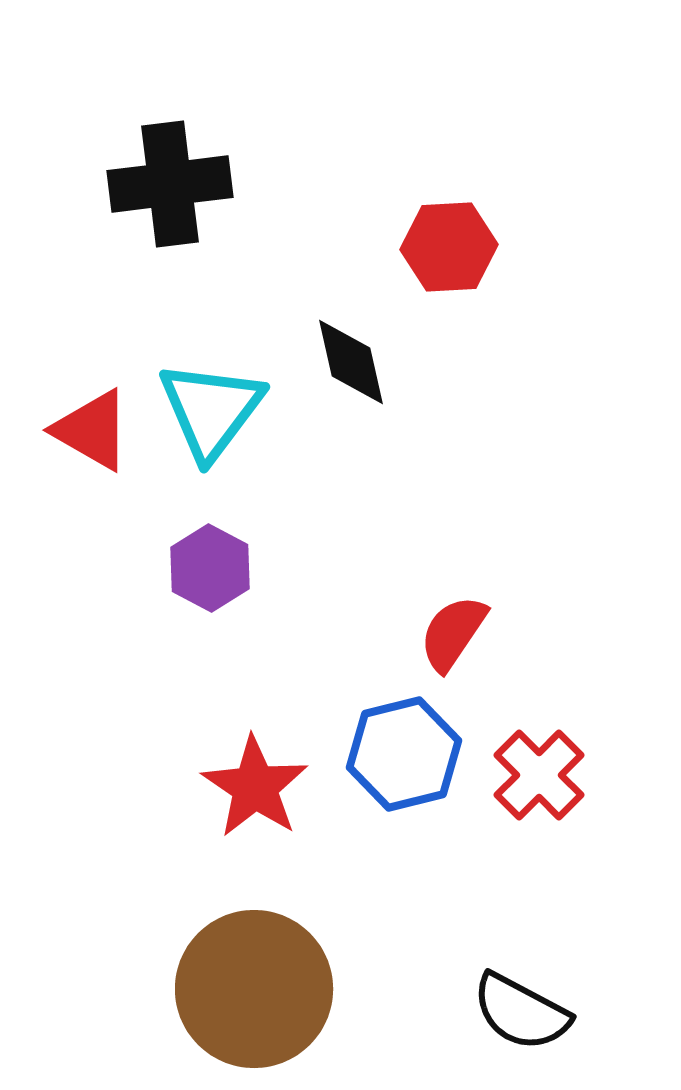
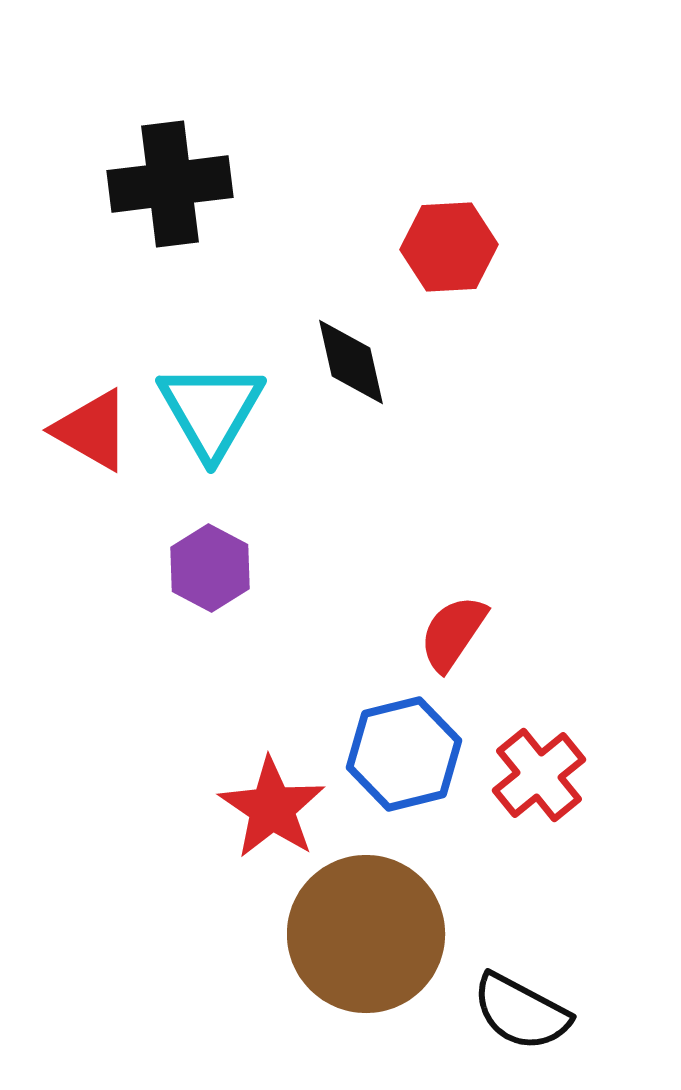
cyan triangle: rotated 7 degrees counterclockwise
red cross: rotated 6 degrees clockwise
red star: moved 17 px right, 21 px down
brown circle: moved 112 px right, 55 px up
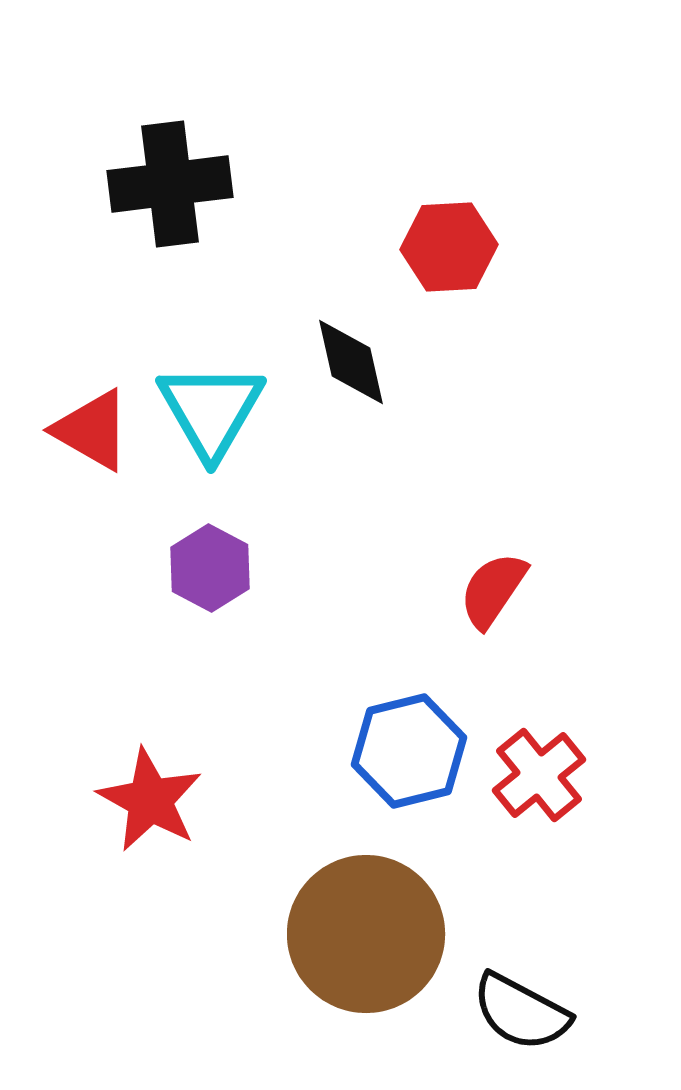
red semicircle: moved 40 px right, 43 px up
blue hexagon: moved 5 px right, 3 px up
red star: moved 122 px left, 8 px up; rotated 5 degrees counterclockwise
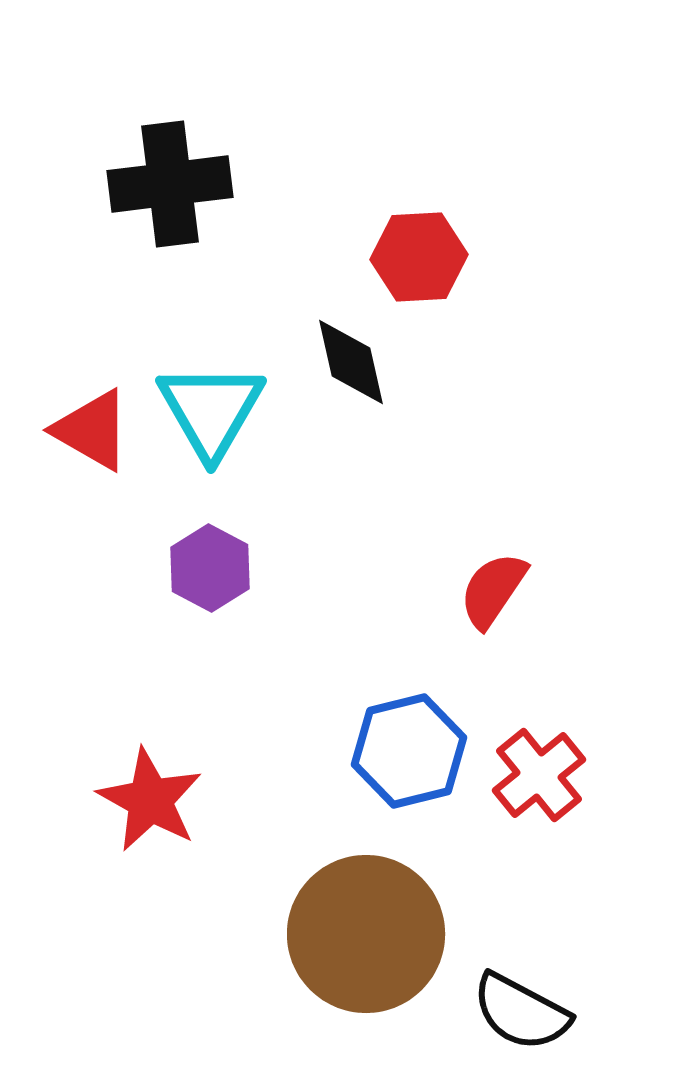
red hexagon: moved 30 px left, 10 px down
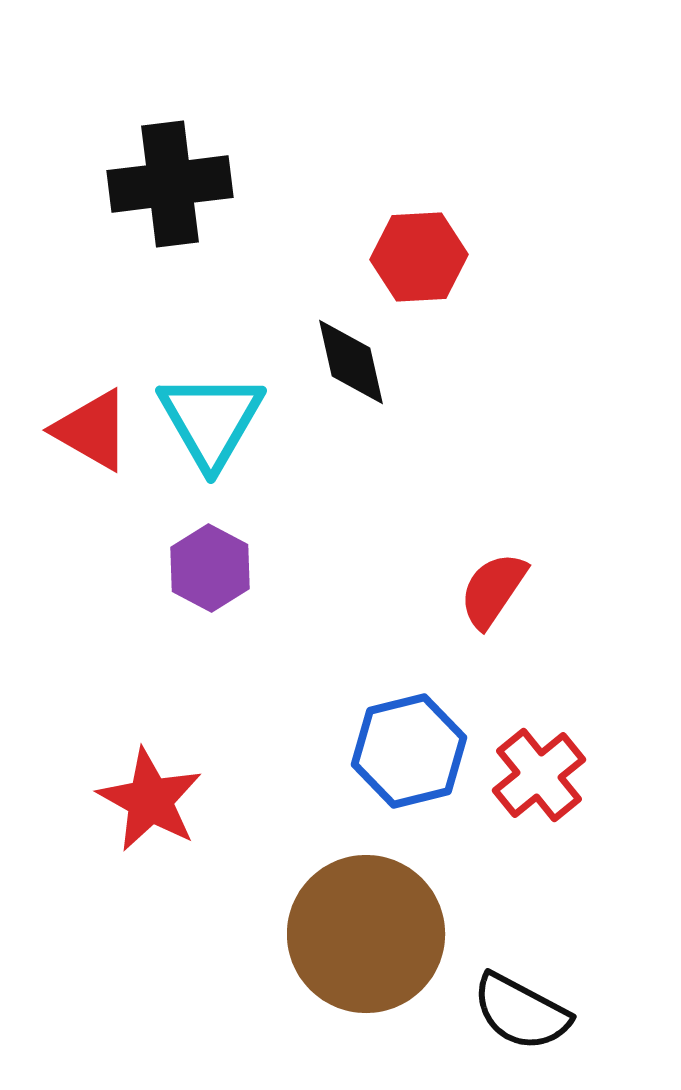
cyan triangle: moved 10 px down
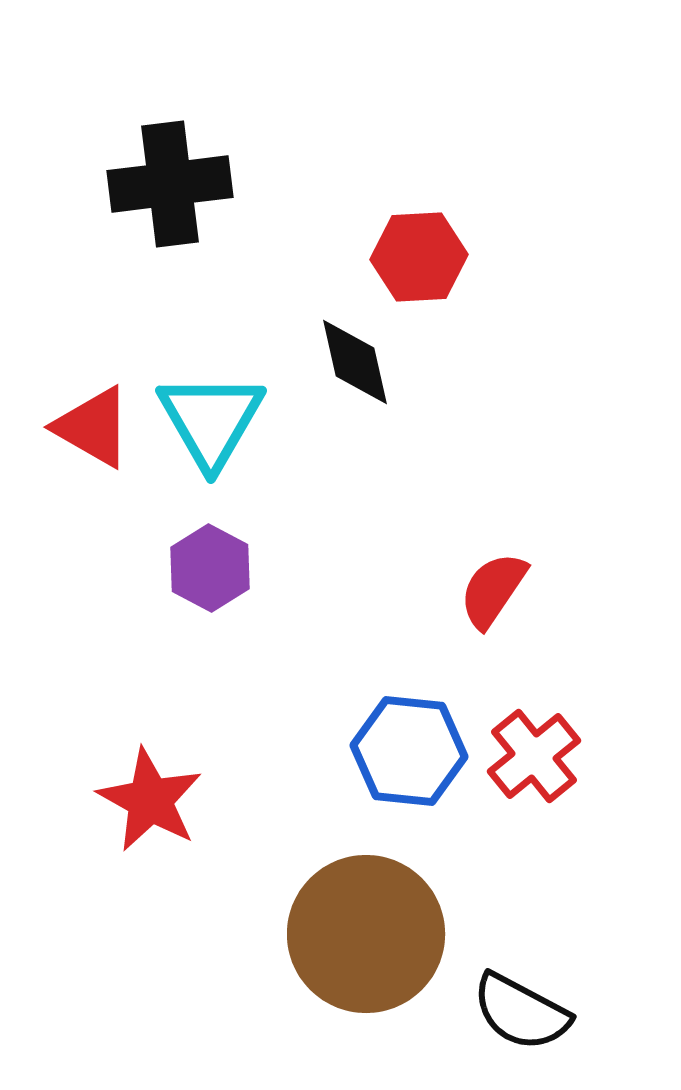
black diamond: moved 4 px right
red triangle: moved 1 px right, 3 px up
blue hexagon: rotated 20 degrees clockwise
red cross: moved 5 px left, 19 px up
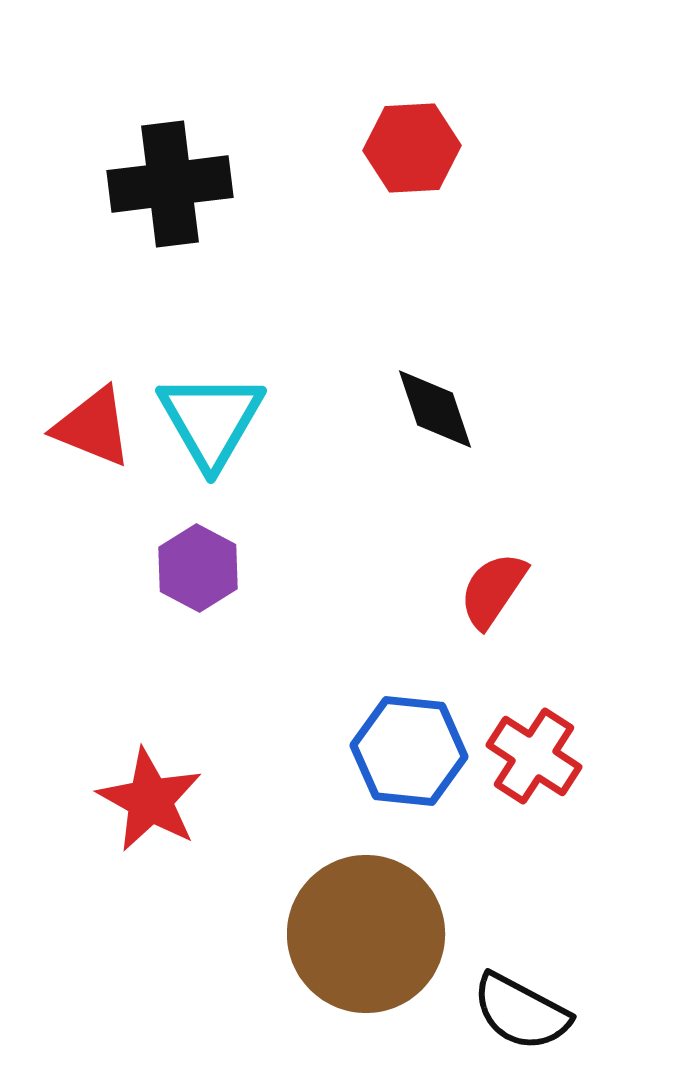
red hexagon: moved 7 px left, 109 px up
black diamond: moved 80 px right, 47 px down; rotated 6 degrees counterclockwise
red triangle: rotated 8 degrees counterclockwise
purple hexagon: moved 12 px left
red cross: rotated 18 degrees counterclockwise
